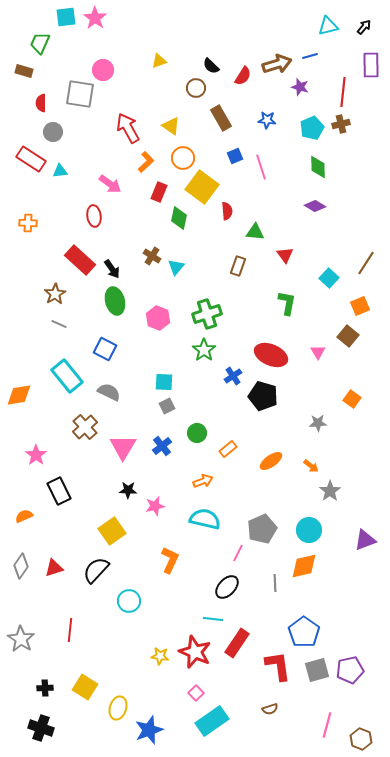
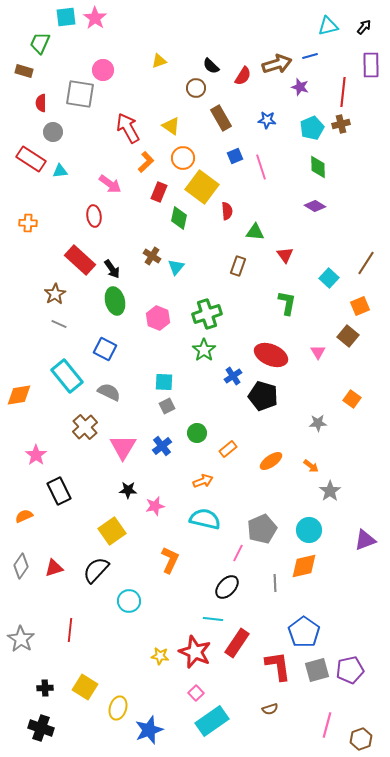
brown hexagon at (361, 739): rotated 20 degrees clockwise
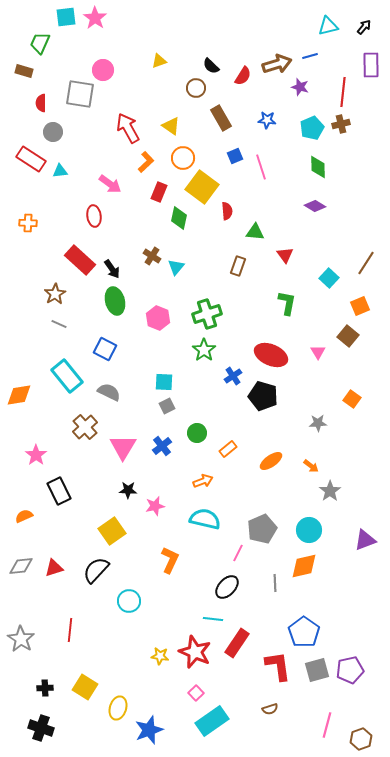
gray diamond at (21, 566): rotated 50 degrees clockwise
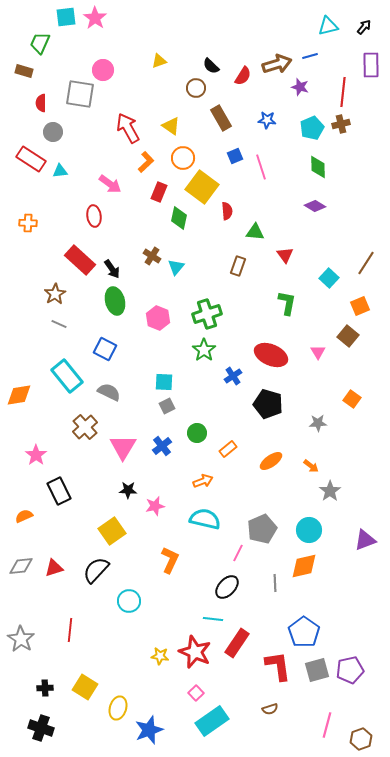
black pentagon at (263, 396): moved 5 px right, 8 px down
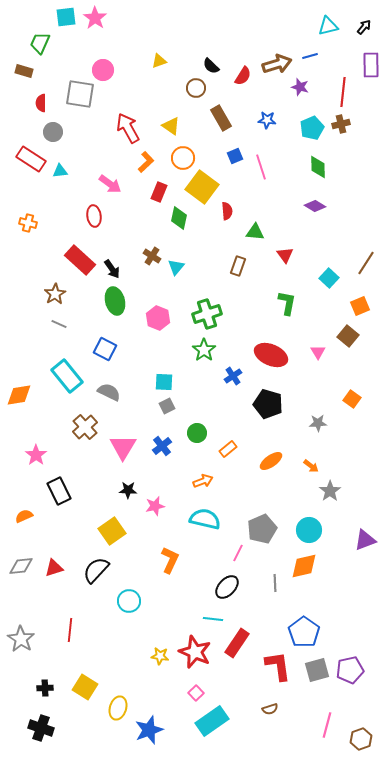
orange cross at (28, 223): rotated 12 degrees clockwise
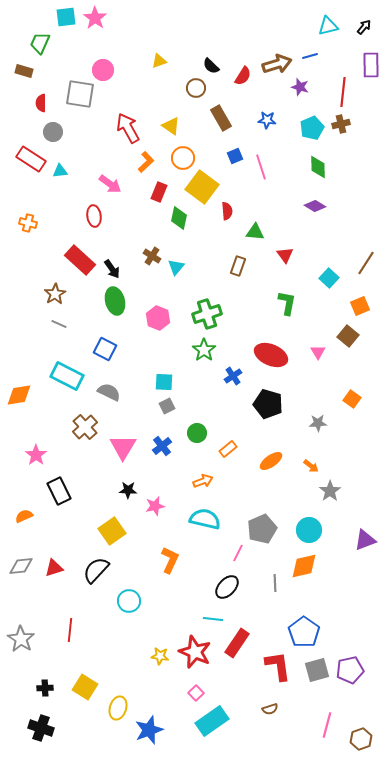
cyan rectangle at (67, 376): rotated 24 degrees counterclockwise
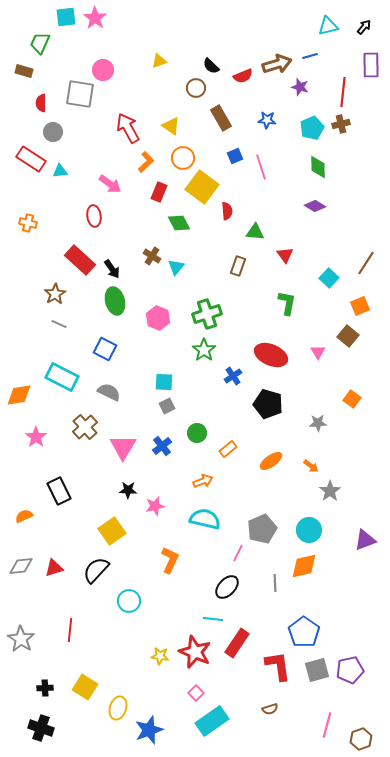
red semicircle at (243, 76): rotated 36 degrees clockwise
green diamond at (179, 218): moved 5 px down; rotated 40 degrees counterclockwise
cyan rectangle at (67, 376): moved 5 px left, 1 px down
pink star at (36, 455): moved 18 px up
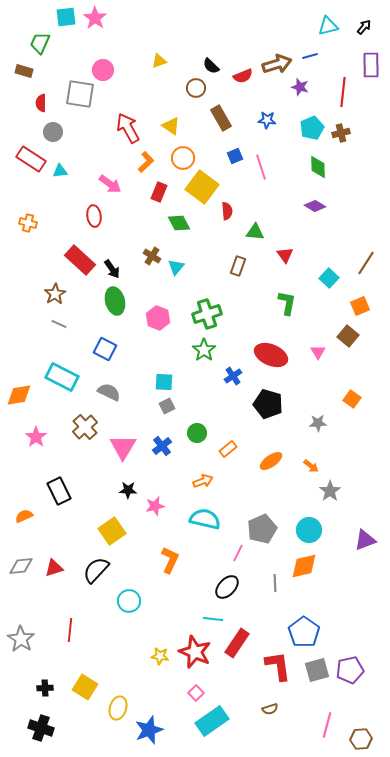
brown cross at (341, 124): moved 9 px down
brown hexagon at (361, 739): rotated 15 degrees clockwise
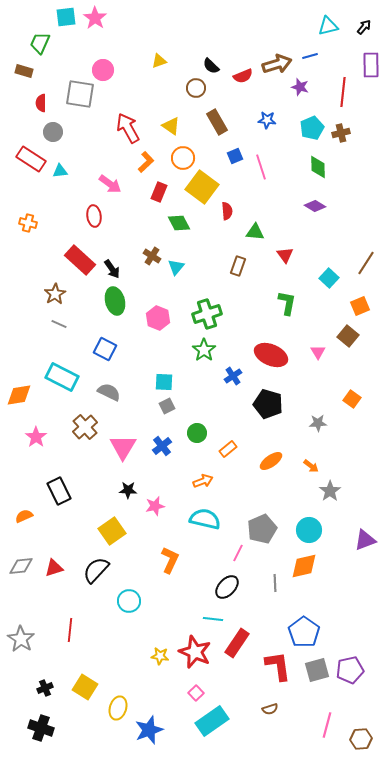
brown rectangle at (221, 118): moved 4 px left, 4 px down
black cross at (45, 688): rotated 21 degrees counterclockwise
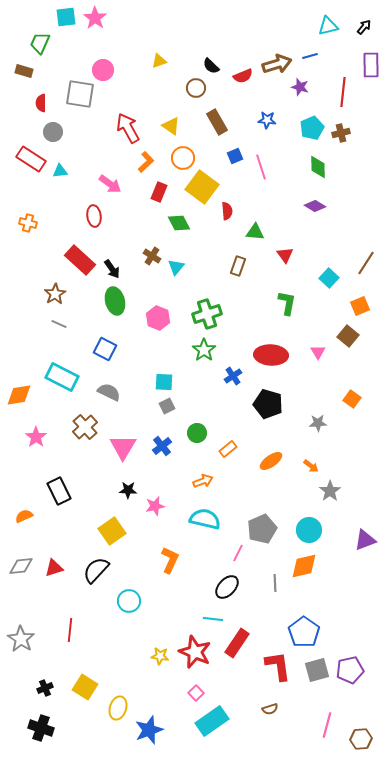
red ellipse at (271, 355): rotated 20 degrees counterclockwise
